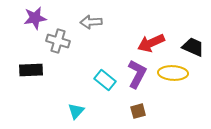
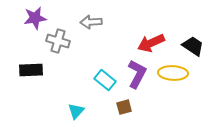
black trapezoid: moved 1 px up; rotated 10 degrees clockwise
brown square: moved 14 px left, 4 px up
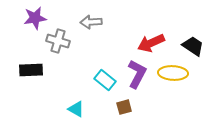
cyan triangle: moved 2 px up; rotated 42 degrees counterclockwise
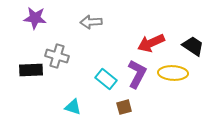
purple star: rotated 15 degrees clockwise
gray cross: moved 1 px left, 15 px down
cyan rectangle: moved 1 px right, 1 px up
cyan triangle: moved 3 px left, 2 px up; rotated 12 degrees counterclockwise
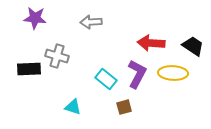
red arrow: rotated 28 degrees clockwise
black rectangle: moved 2 px left, 1 px up
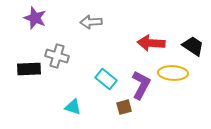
purple star: rotated 15 degrees clockwise
purple L-shape: moved 4 px right, 11 px down
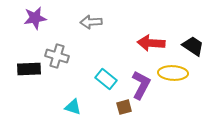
purple star: rotated 30 degrees counterclockwise
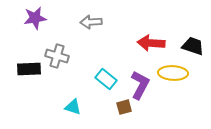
black trapezoid: rotated 15 degrees counterclockwise
purple L-shape: moved 1 px left
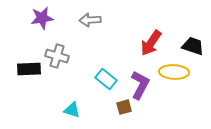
purple star: moved 7 px right
gray arrow: moved 1 px left, 2 px up
red arrow: rotated 60 degrees counterclockwise
yellow ellipse: moved 1 px right, 1 px up
cyan triangle: moved 1 px left, 3 px down
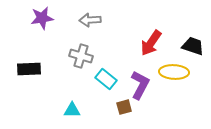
gray cross: moved 24 px right
cyan triangle: rotated 18 degrees counterclockwise
